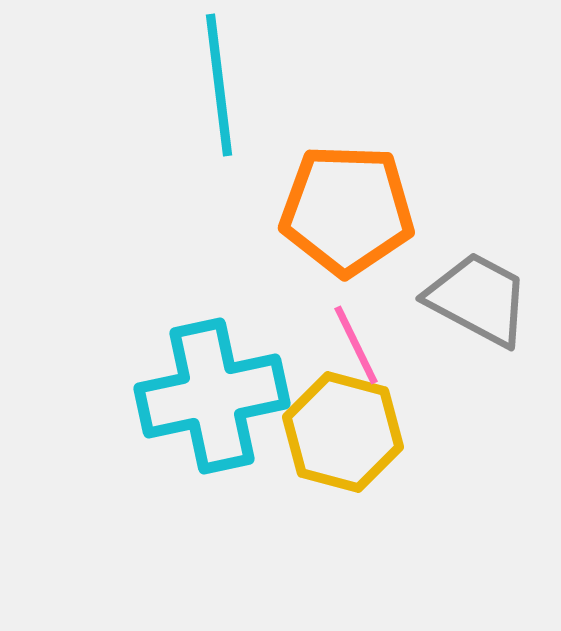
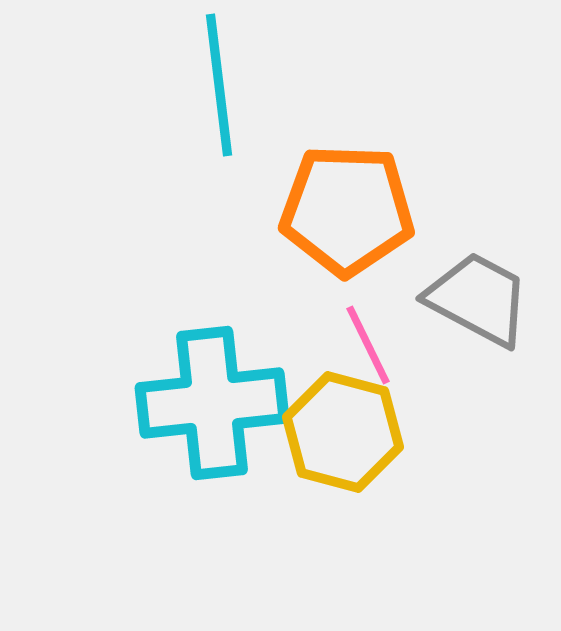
pink line: moved 12 px right
cyan cross: moved 7 px down; rotated 6 degrees clockwise
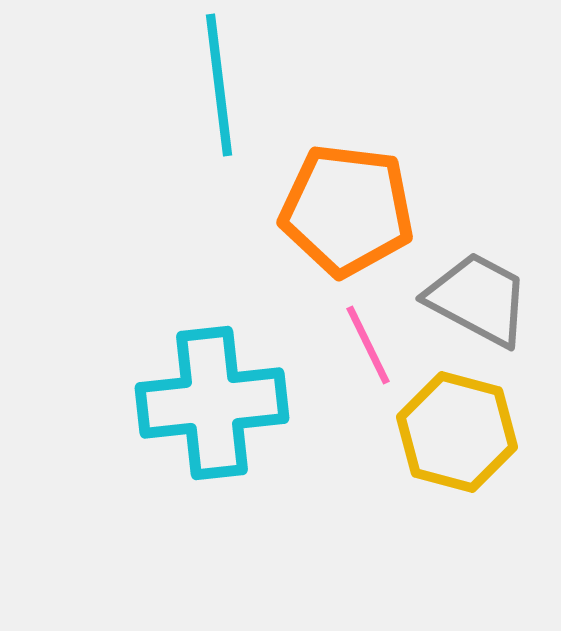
orange pentagon: rotated 5 degrees clockwise
yellow hexagon: moved 114 px right
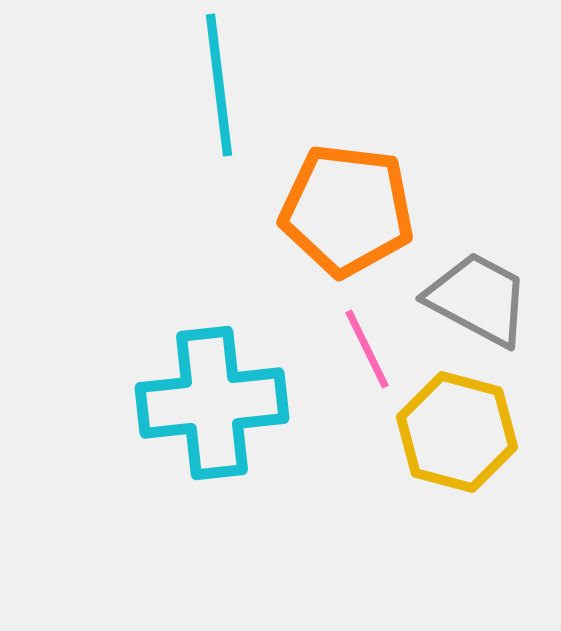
pink line: moved 1 px left, 4 px down
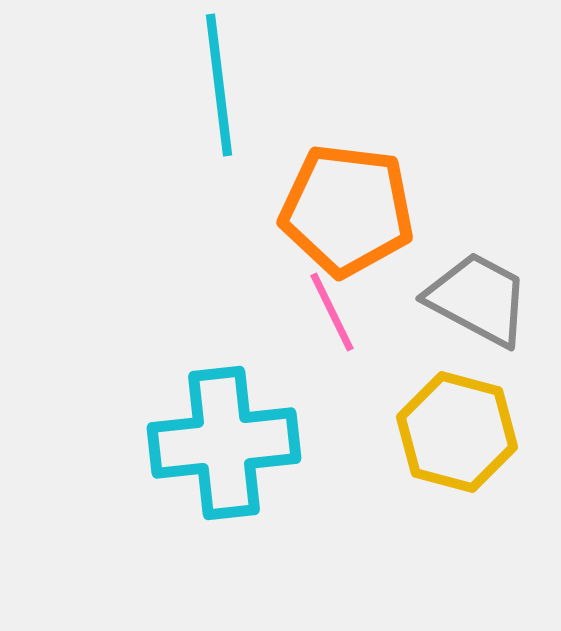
pink line: moved 35 px left, 37 px up
cyan cross: moved 12 px right, 40 px down
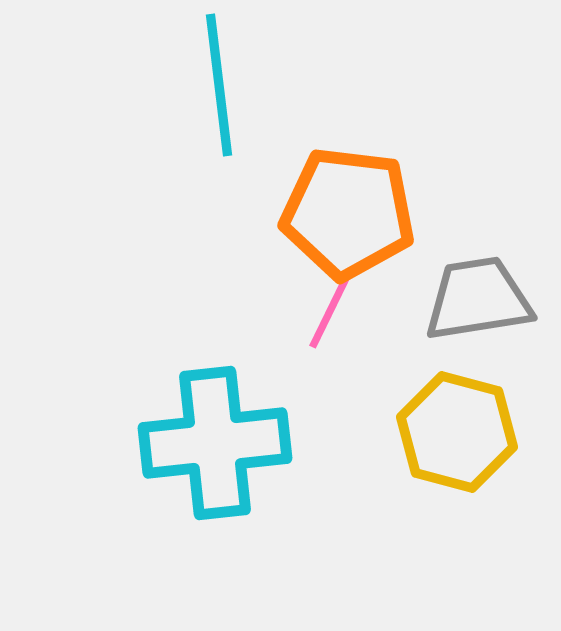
orange pentagon: moved 1 px right, 3 px down
gray trapezoid: rotated 37 degrees counterclockwise
pink line: moved 1 px left, 3 px up; rotated 52 degrees clockwise
cyan cross: moved 9 px left
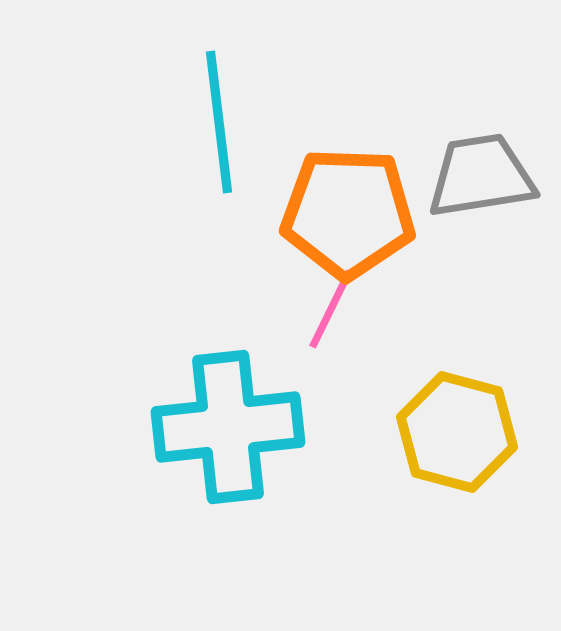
cyan line: moved 37 px down
orange pentagon: rotated 5 degrees counterclockwise
gray trapezoid: moved 3 px right, 123 px up
cyan cross: moved 13 px right, 16 px up
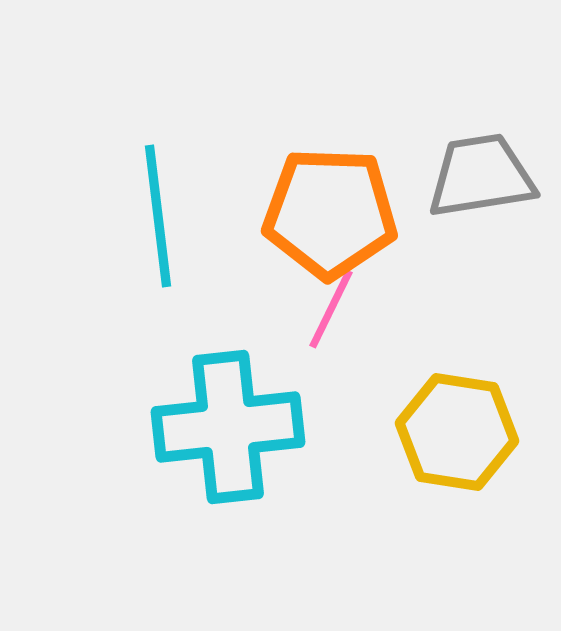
cyan line: moved 61 px left, 94 px down
orange pentagon: moved 18 px left
yellow hexagon: rotated 6 degrees counterclockwise
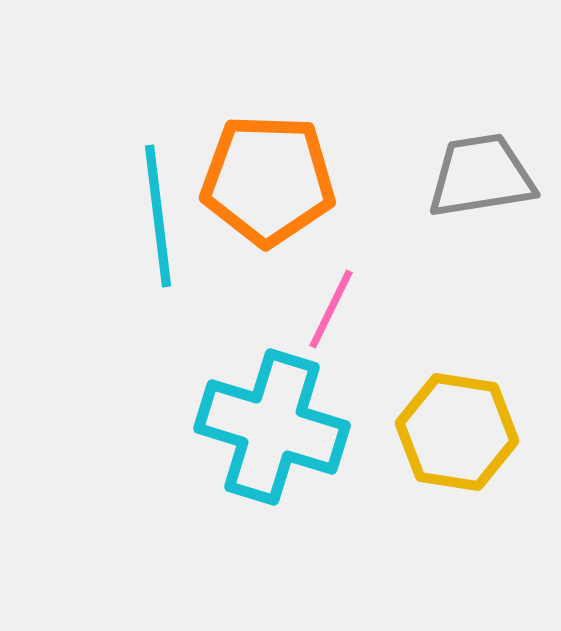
orange pentagon: moved 62 px left, 33 px up
cyan cross: moved 44 px right; rotated 23 degrees clockwise
